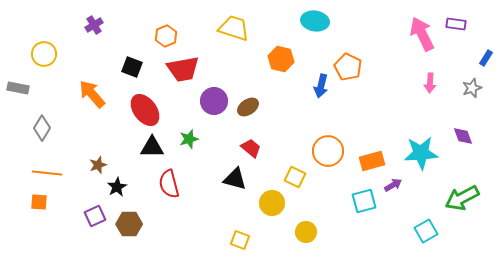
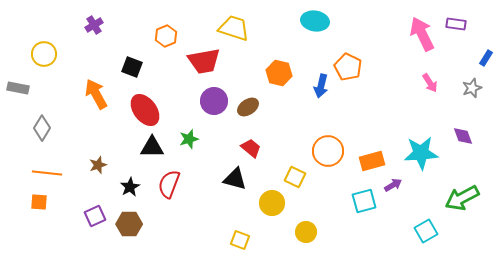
orange hexagon at (281, 59): moved 2 px left, 14 px down
red trapezoid at (183, 69): moved 21 px right, 8 px up
pink arrow at (430, 83): rotated 36 degrees counterclockwise
orange arrow at (92, 94): moved 4 px right; rotated 12 degrees clockwise
red semicircle at (169, 184): rotated 36 degrees clockwise
black star at (117, 187): moved 13 px right
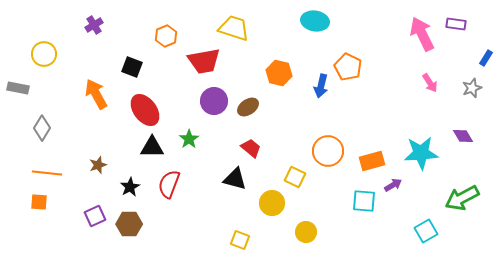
purple diamond at (463, 136): rotated 10 degrees counterclockwise
green star at (189, 139): rotated 18 degrees counterclockwise
cyan square at (364, 201): rotated 20 degrees clockwise
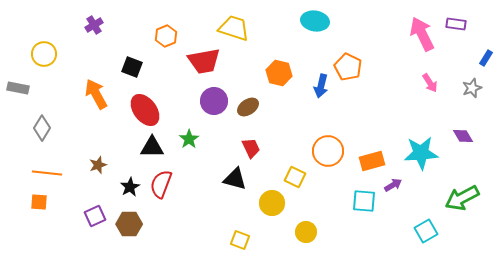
red trapezoid at (251, 148): rotated 25 degrees clockwise
red semicircle at (169, 184): moved 8 px left
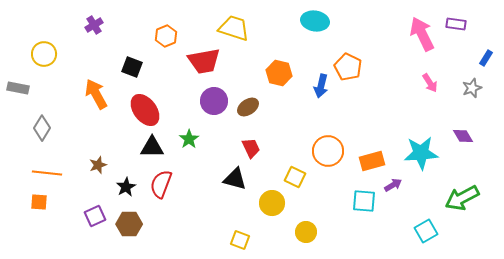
black star at (130, 187): moved 4 px left
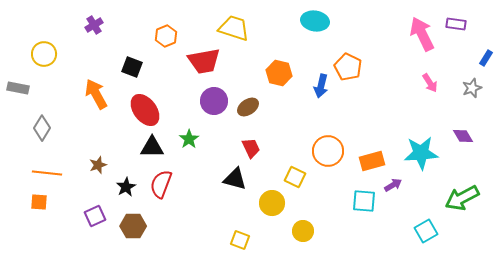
brown hexagon at (129, 224): moved 4 px right, 2 px down
yellow circle at (306, 232): moved 3 px left, 1 px up
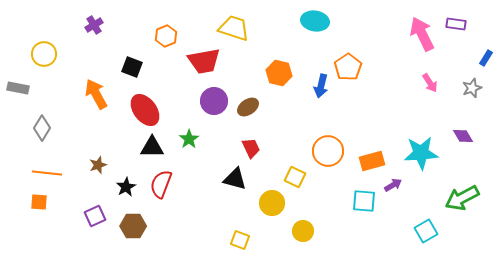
orange pentagon at (348, 67): rotated 12 degrees clockwise
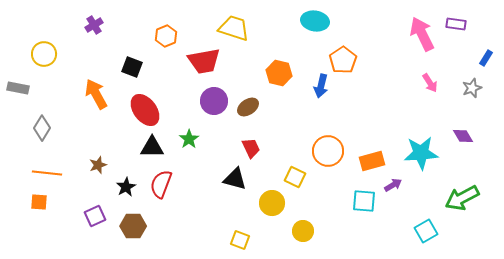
orange pentagon at (348, 67): moved 5 px left, 7 px up
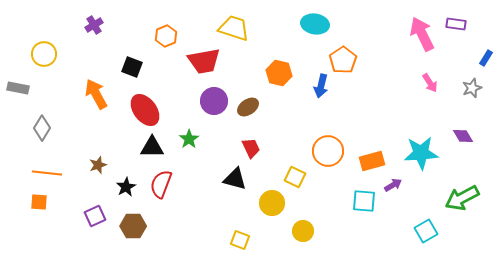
cyan ellipse at (315, 21): moved 3 px down
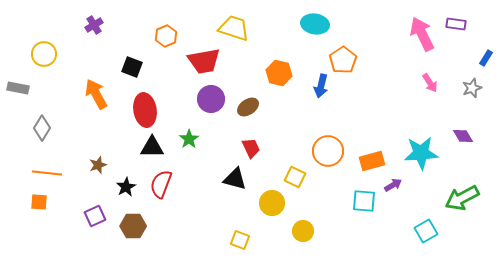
purple circle at (214, 101): moved 3 px left, 2 px up
red ellipse at (145, 110): rotated 28 degrees clockwise
